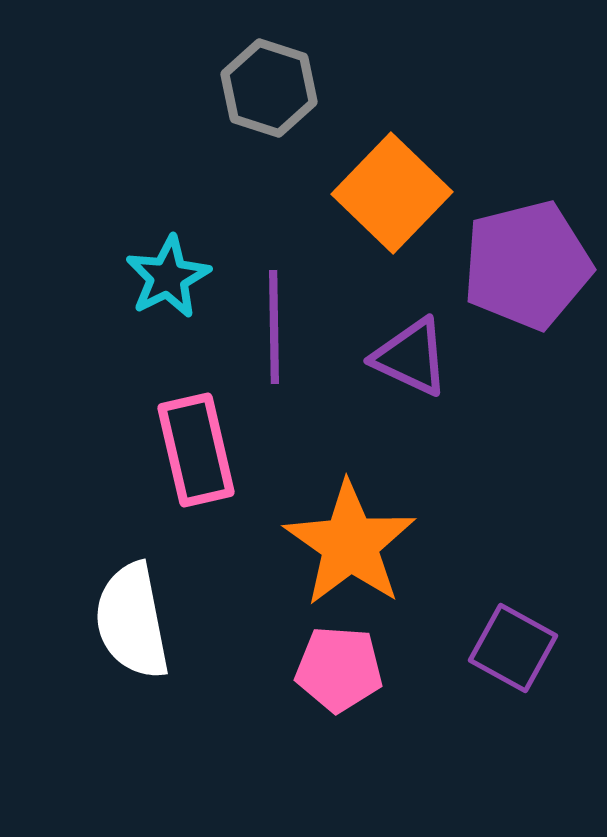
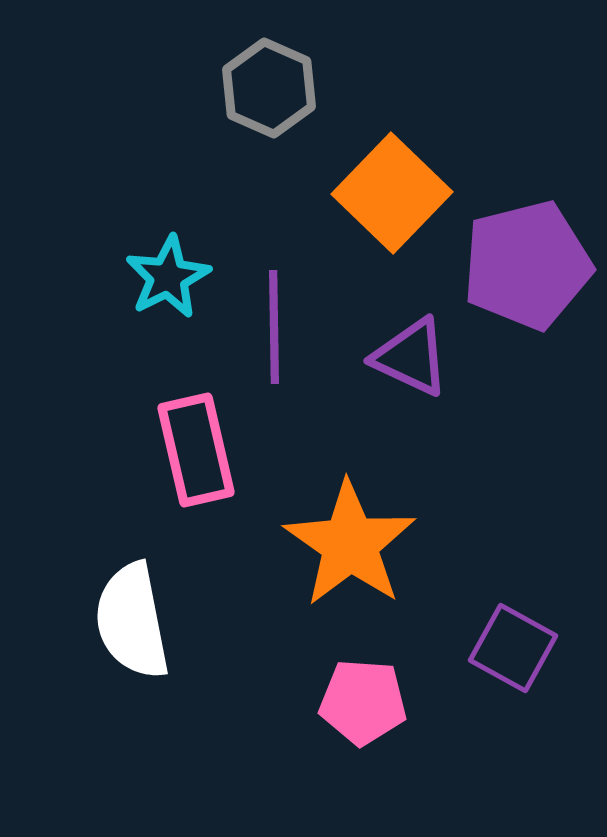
gray hexagon: rotated 6 degrees clockwise
pink pentagon: moved 24 px right, 33 px down
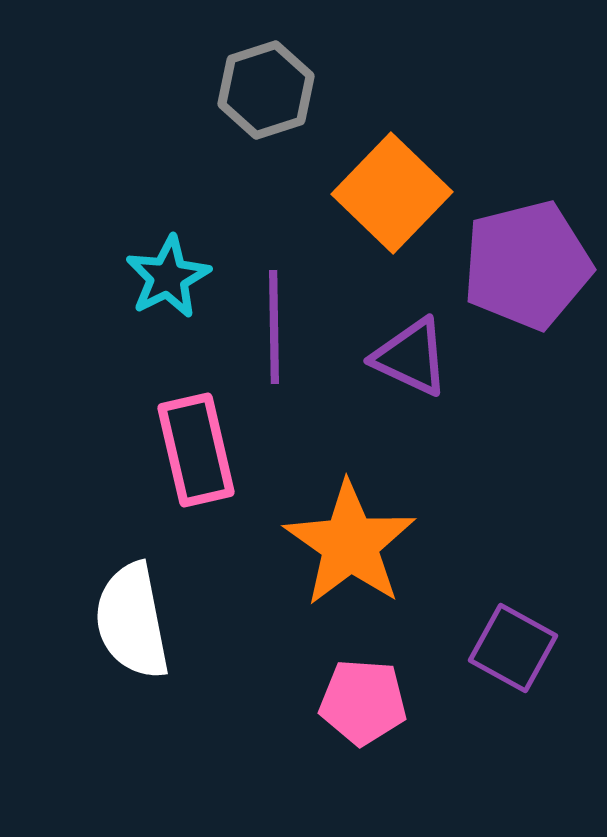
gray hexagon: moved 3 px left, 2 px down; rotated 18 degrees clockwise
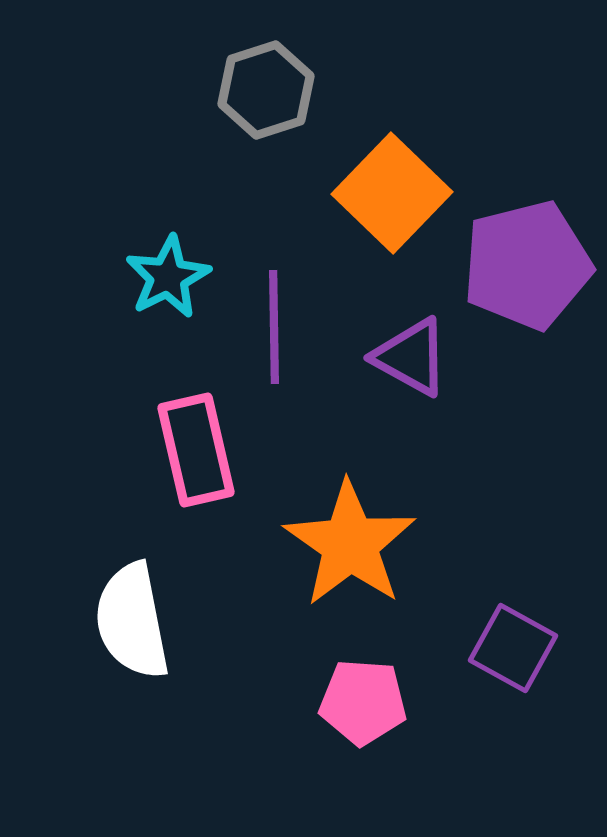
purple triangle: rotated 4 degrees clockwise
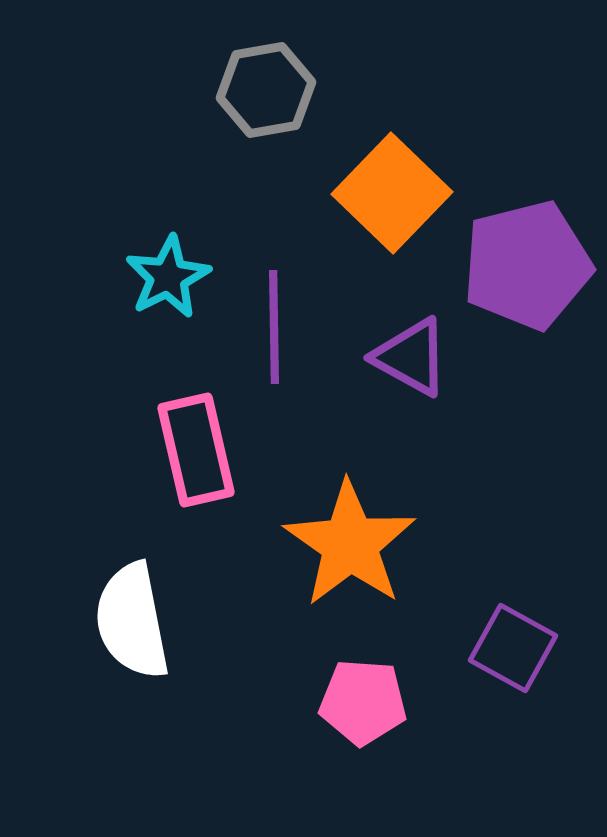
gray hexagon: rotated 8 degrees clockwise
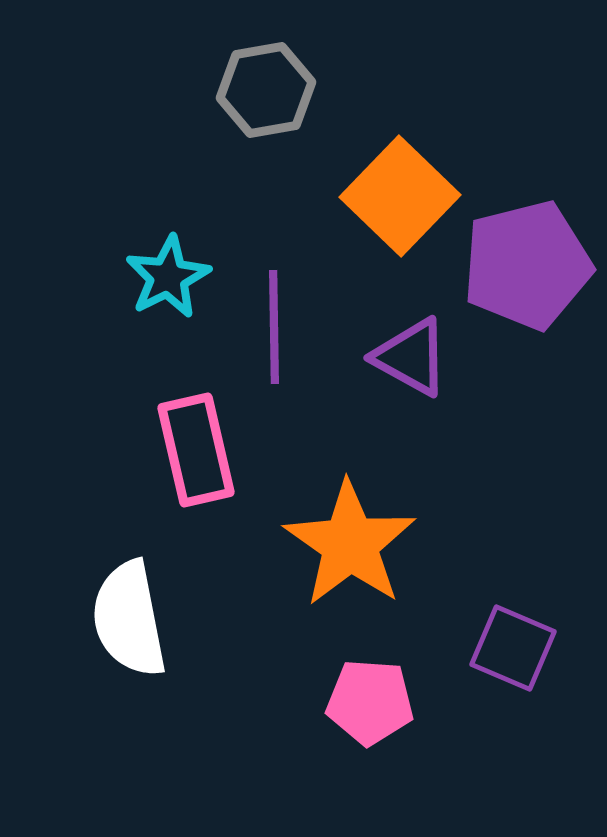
orange square: moved 8 px right, 3 px down
white semicircle: moved 3 px left, 2 px up
purple square: rotated 6 degrees counterclockwise
pink pentagon: moved 7 px right
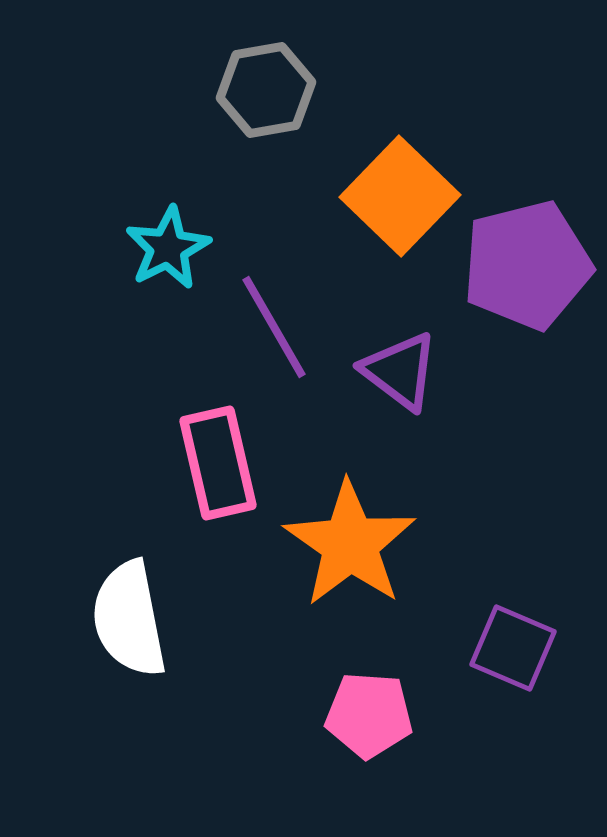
cyan star: moved 29 px up
purple line: rotated 29 degrees counterclockwise
purple triangle: moved 11 px left, 14 px down; rotated 8 degrees clockwise
pink rectangle: moved 22 px right, 13 px down
pink pentagon: moved 1 px left, 13 px down
